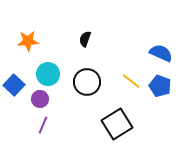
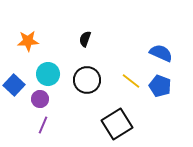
black circle: moved 2 px up
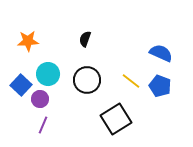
blue square: moved 7 px right
black square: moved 1 px left, 5 px up
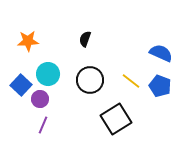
black circle: moved 3 px right
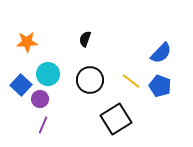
orange star: moved 1 px left, 1 px down
blue semicircle: rotated 110 degrees clockwise
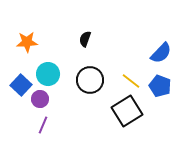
black square: moved 11 px right, 8 px up
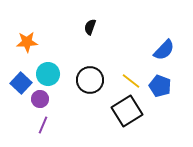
black semicircle: moved 5 px right, 12 px up
blue semicircle: moved 3 px right, 3 px up
blue square: moved 2 px up
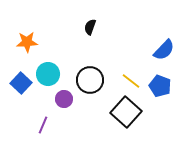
purple circle: moved 24 px right
black square: moved 1 px left, 1 px down; rotated 16 degrees counterclockwise
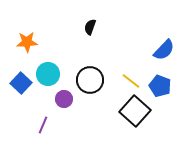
black square: moved 9 px right, 1 px up
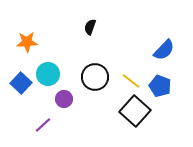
black circle: moved 5 px right, 3 px up
purple line: rotated 24 degrees clockwise
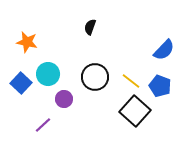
orange star: rotated 15 degrees clockwise
